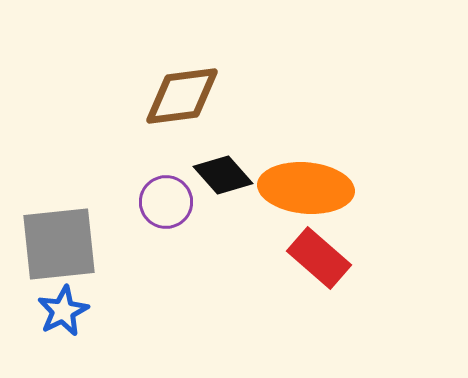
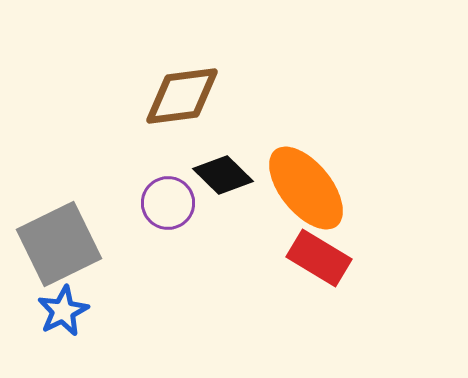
black diamond: rotated 4 degrees counterclockwise
orange ellipse: rotated 46 degrees clockwise
purple circle: moved 2 px right, 1 px down
gray square: rotated 20 degrees counterclockwise
red rectangle: rotated 10 degrees counterclockwise
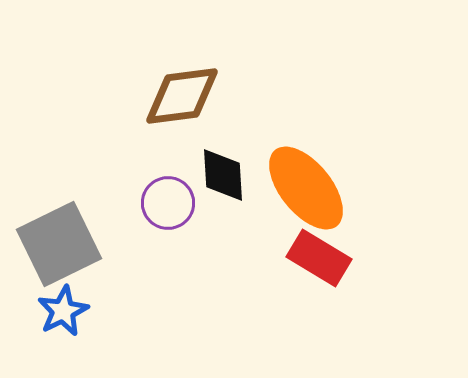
black diamond: rotated 42 degrees clockwise
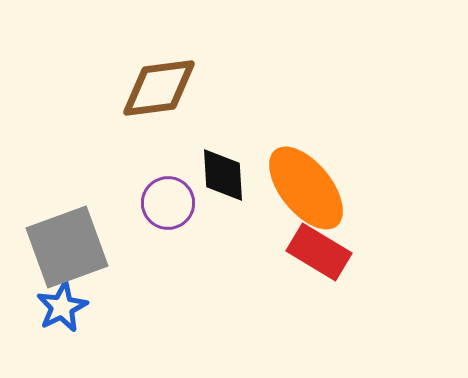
brown diamond: moved 23 px left, 8 px up
gray square: moved 8 px right, 3 px down; rotated 6 degrees clockwise
red rectangle: moved 6 px up
blue star: moved 1 px left, 4 px up
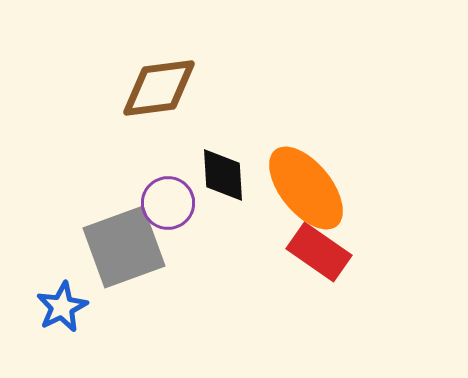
gray square: moved 57 px right
red rectangle: rotated 4 degrees clockwise
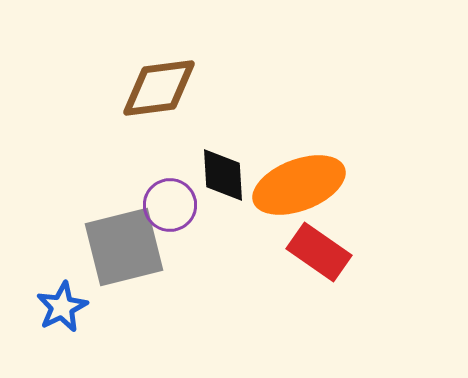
orange ellipse: moved 7 px left, 3 px up; rotated 72 degrees counterclockwise
purple circle: moved 2 px right, 2 px down
gray square: rotated 6 degrees clockwise
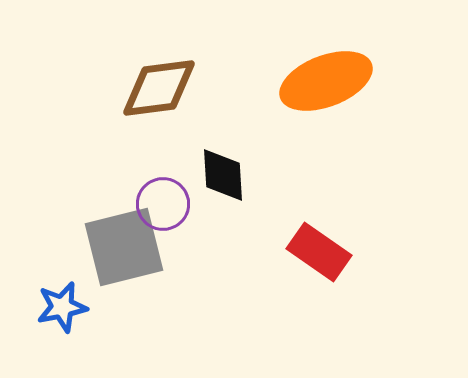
orange ellipse: moved 27 px right, 104 px up
purple circle: moved 7 px left, 1 px up
blue star: rotated 15 degrees clockwise
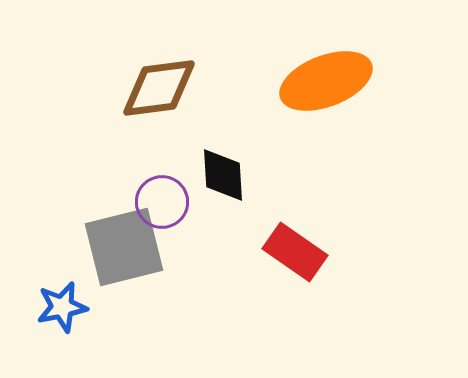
purple circle: moved 1 px left, 2 px up
red rectangle: moved 24 px left
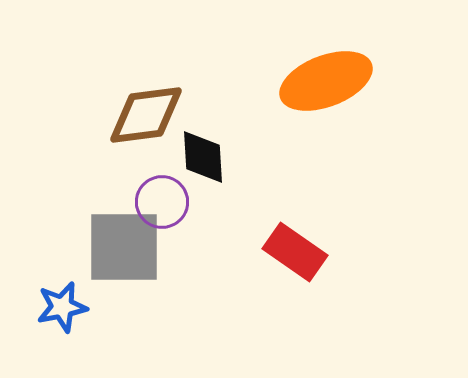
brown diamond: moved 13 px left, 27 px down
black diamond: moved 20 px left, 18 px up
gray square: rotated 14 degrees clockwise
